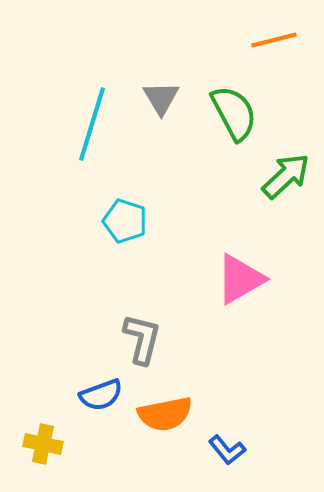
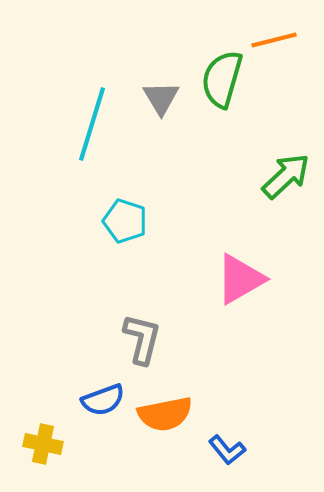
green semicircle: moved 12 px left, 34 px up; rotated 136 degrees counterclockwise
blue semicircle: moved 2 px right, 5 px down
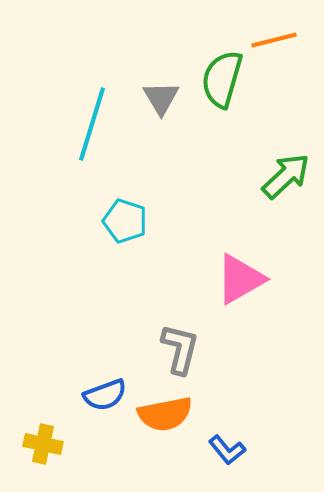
gray L-shape: moved 38 px right, 10 px down
blue semicircle: moved 2 px right, 5 px up
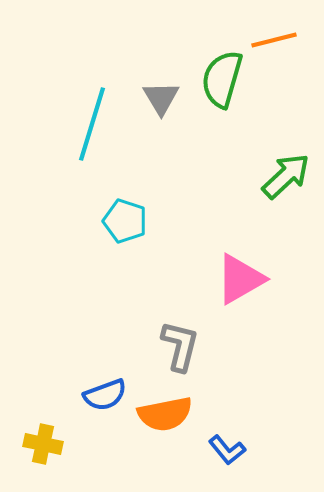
gray L-shape: moved 3 px up
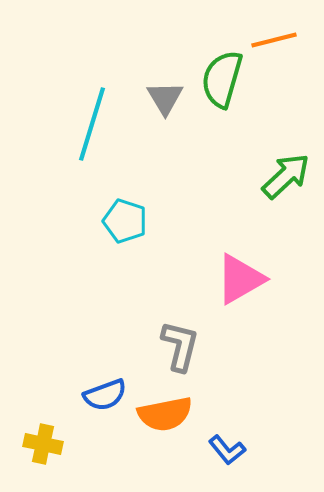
gray triangle: moved 4 px right
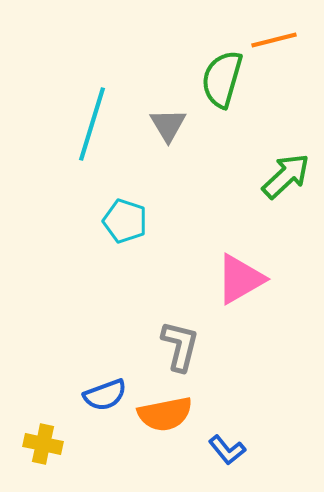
gray triangle: moved 3 px right, 27 px down
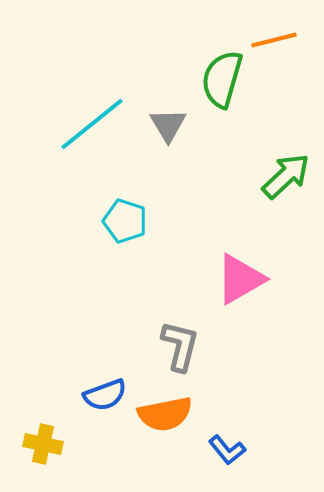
cyan line: rotated 34 degrees clockwise
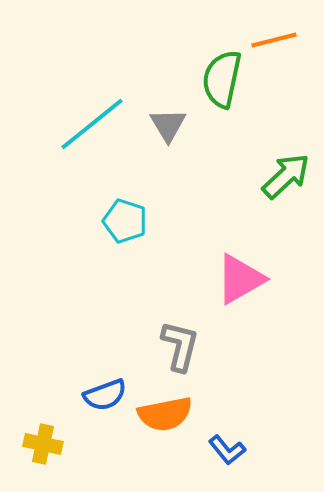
green semicircle: rotated 4 degrees counterclockwise
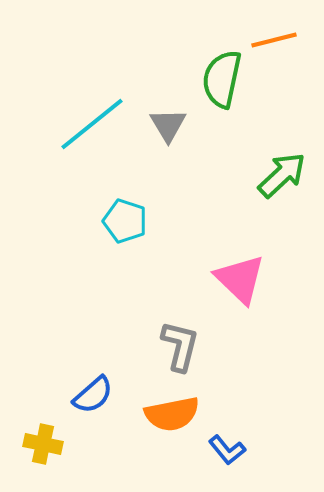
green arrow: moved 4 px left, 1 px up
pink triangle: rotated 46 degrees counterclockwise
blue semicircle: moved 12 px left; rotated 21 degrees counterclockwise
orange semicircle: moved 7 px right
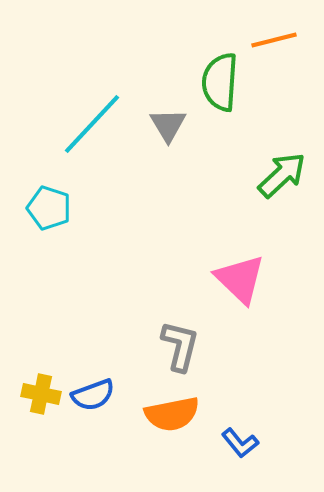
green semicircle: moved 2 px left, 3 px down; rotated 8 degrees counterclockwise
cyan line: rotated 8 degrees counterclockwise
cyan pentagon: moved 76 px left, 13 px up
blue semicircle: rotated 21 degrees clockwise
yellow cross: moved 2 px left, 50 px up
blue L-shape: moved 13 px right, 7 px up
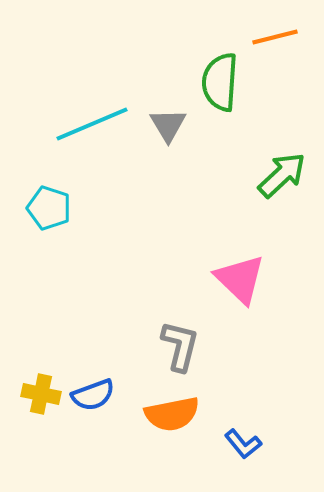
orange line: moved 1 px right, 3 px up
cyan line: rotated 24 degrees clockwise
blue L-shape: moved 3 px right, 1 px down
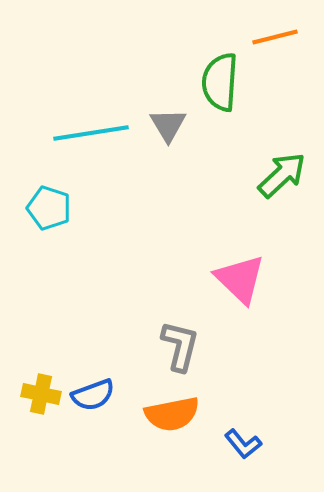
cyan line: moved 1 px left, 9 px down; rotated 14 degrees clockwise
